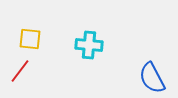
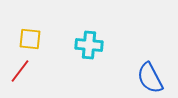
blue semicircle: moved 2 px left
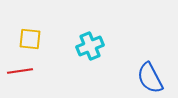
cyan cross: moved 1 px right, 1 px down; rotated 28 degrees counterclockwise
red line: rotated 45 degrees clockwise
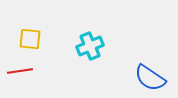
blue semicircle: rotated 28 degrees counterclockwise
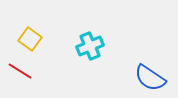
yellow square: rotated 30 degrees clockwise
red line: rotated 40 degrees clockwise
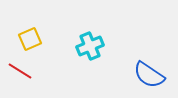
yellow square: rotated 30 degrees clockwise
blue semicircle: moved 1 px left, 3 px up
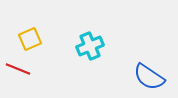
red line: moved 2 px left, 2 px up; rotated 10 degrees counterclockwise
blue semicircle: moved 2 px down
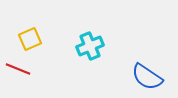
blue semicircle: moved 2 px left
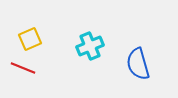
red line: moved 5 px right, 1 px up
blue semicircle: moved 9 px left, 13 px up; rotated 40 degrees clockwise
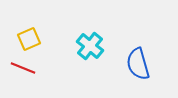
yellow square: moved 1 px left
cyan cross: rotated 28 degrees counterclockwise
